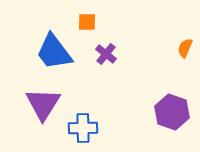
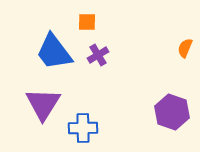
purple cross: moved 8 px left, 1 px down; rotated 20 degrees clockwise
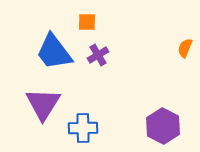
purple hexagon: moved 9 px left, 14 px down; rotated 8 degrees clockwise
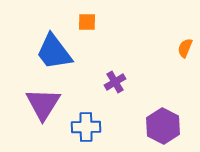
purple cross: moved 17 px right, 27 px down
blue cross: moved 3 px right, 1 px up
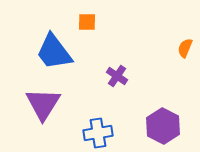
purple cross: moved 2 px right, 6 px up; rotated 25 degrees counterclockwise
blue cross: moved 12 px right, 6 px down; rotated 8 degrees counterclockwise
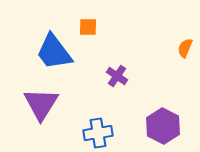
orange square: moved 1 px right, 5 px down
purple triangle: moved 2 px left
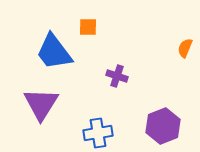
purple cross: rotated 15 degrees counterclockwise
purple hexagon: rotated 12 degrees clockwise
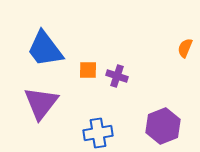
orange square: moved 43 px down
blue trapezoid: moved 9 px left, 3 px up
purple triangle: moved 1 px up; rotated 6 degrees clockwise
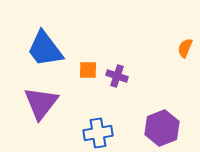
purple hexagon: moved 1 px left, 2 px down
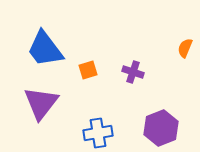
orange square: rotated 18 degrees counterclockwise
purple cross: moved 16 px right, 4 px up
purple hexagon: moved 1 px left
